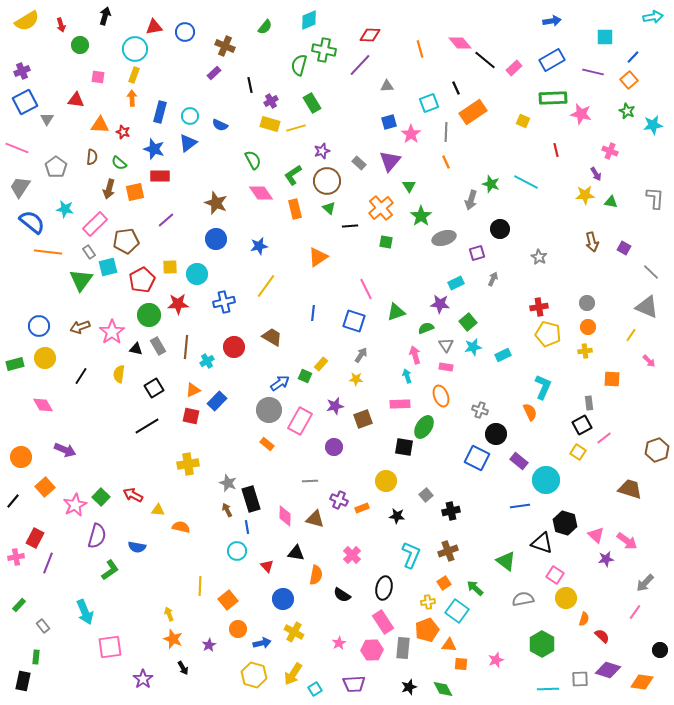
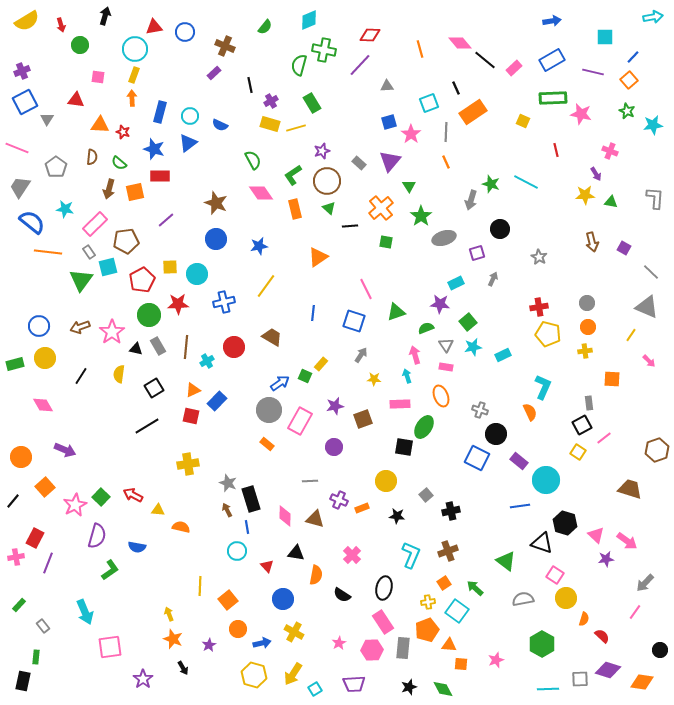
yellow star at (356, 379): moved 18 px right
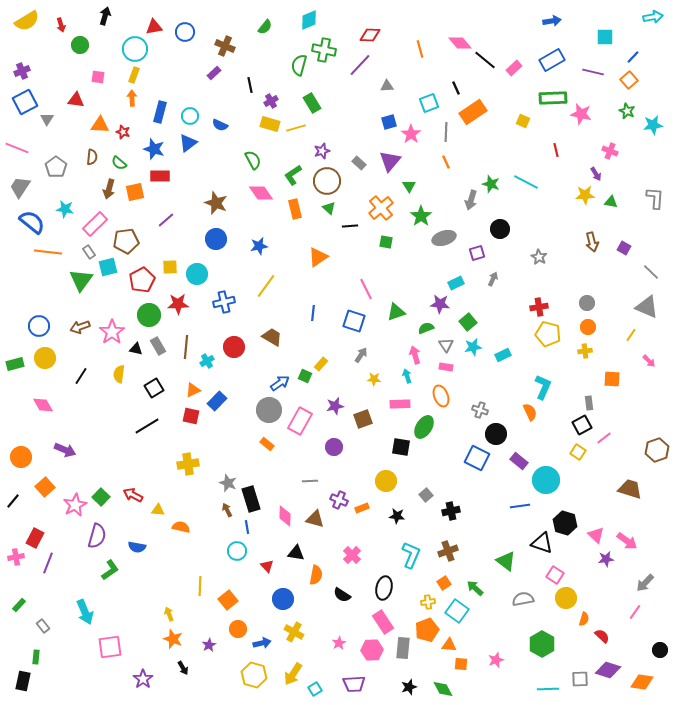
black square at (404, 447): moved 3 px left
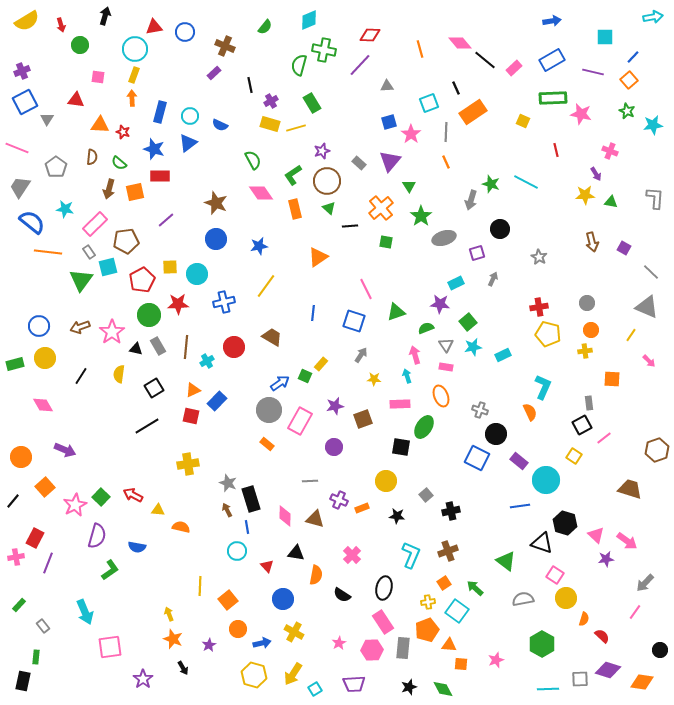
orange circle at (588, 327): moved 3 px right, 3 px down
yellow square at (578, 452): moved 4 px left, 4 px down
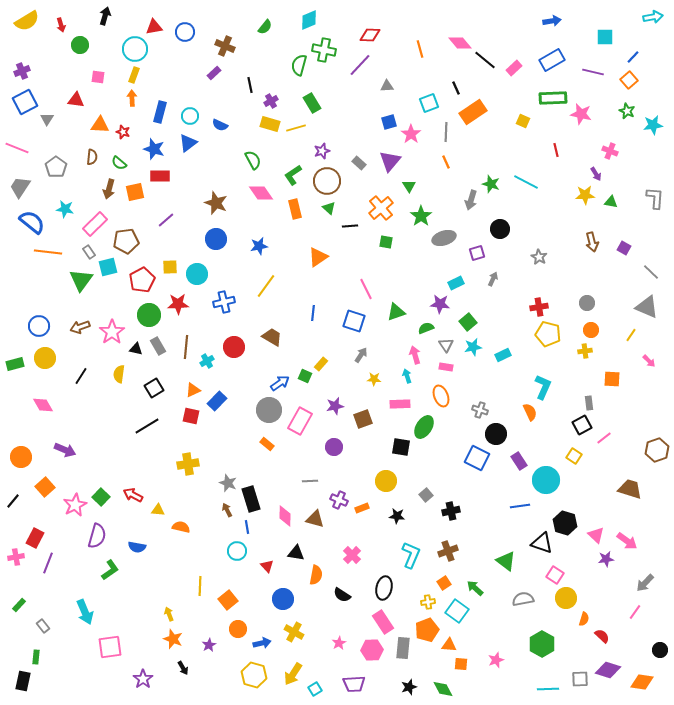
purple rectangle at (519, 461): rotated 18 degrees clockwise
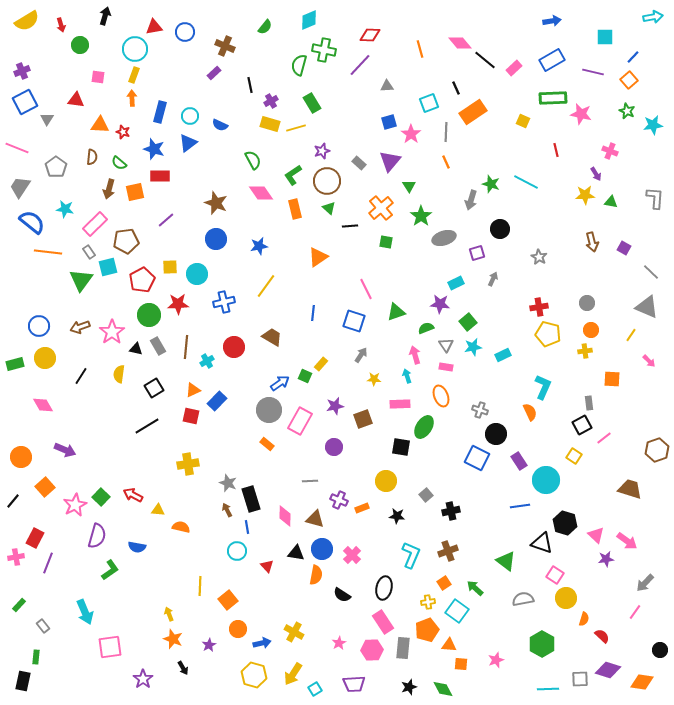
blue circle at (283, 599): moved 39 px right, 50 px up
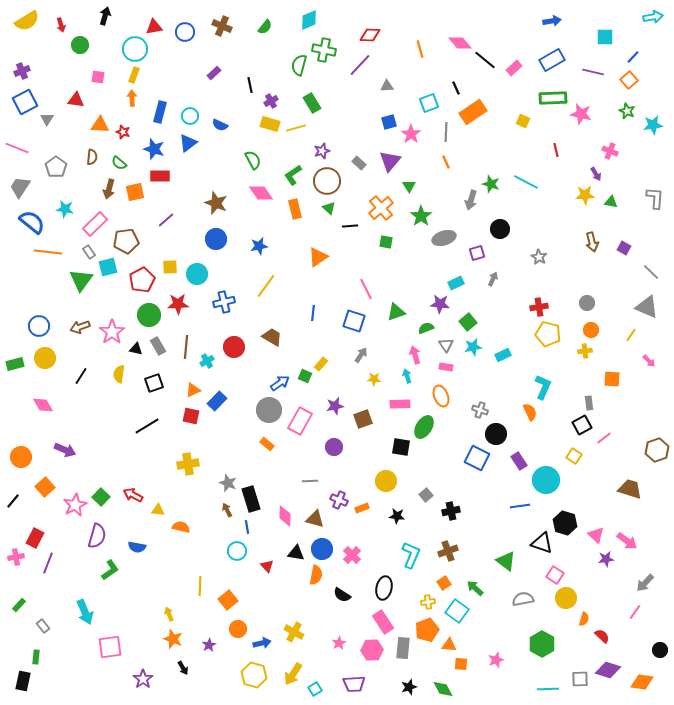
brown cross at (225, 46): moved 3 px left, 20 px up
black square at (154, 388): moved 5 px up; rotated 12 degrees clockwise
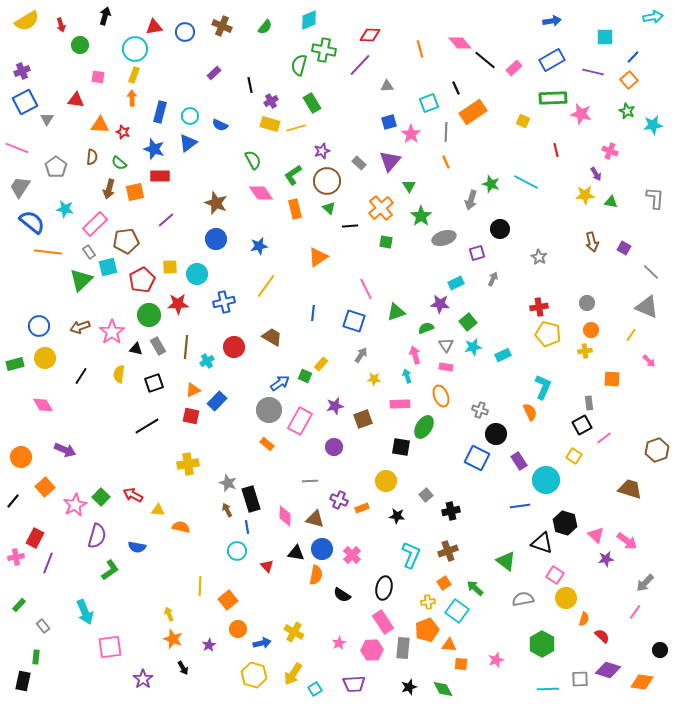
green triangle at (81, 280): rotated 10 degrees clockwise
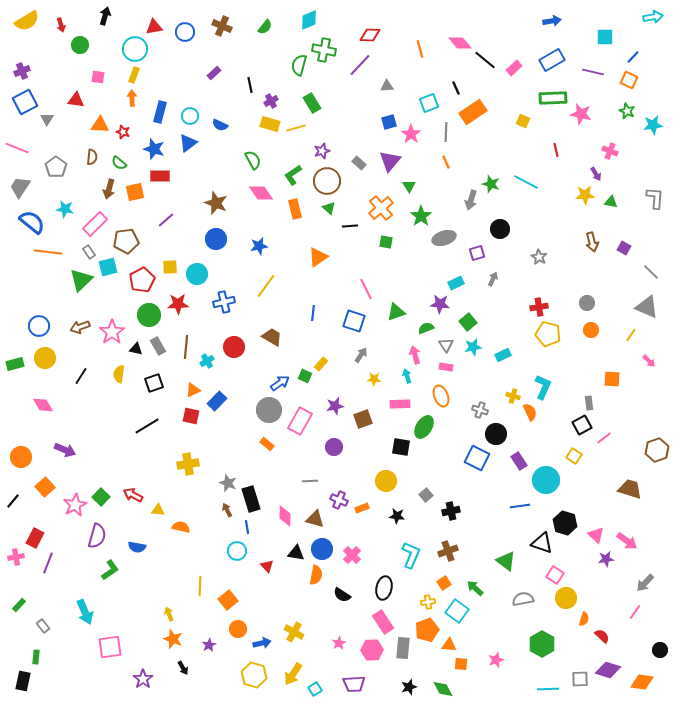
orange square at (629, 80): rotated 24 degrees counterclockwise
yellow cross at (585, 351): moved 72 px left, 45 px down; rotated 24 degrees clockwise
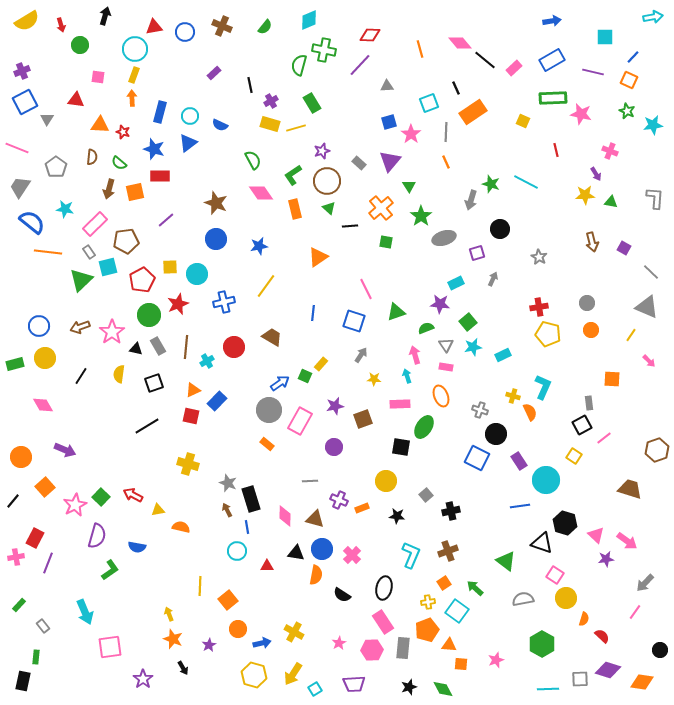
red star at (178, 304): rotated 20 degrees counterclockwise
yellow cross at (188, 464): rotated 25 degrees clockwise
yellow triangle at (158, 510): rotated 16 degrees counterclockwise
red triangle at (267, 566): rotated 48 degrees counterclockwise
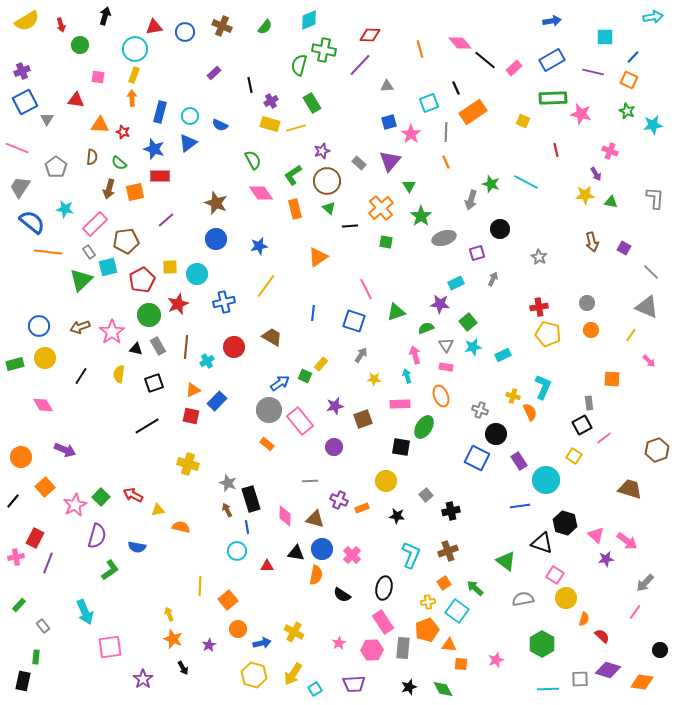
pink rectangle at (300, 421): rotated 68 degrees counterclockwise
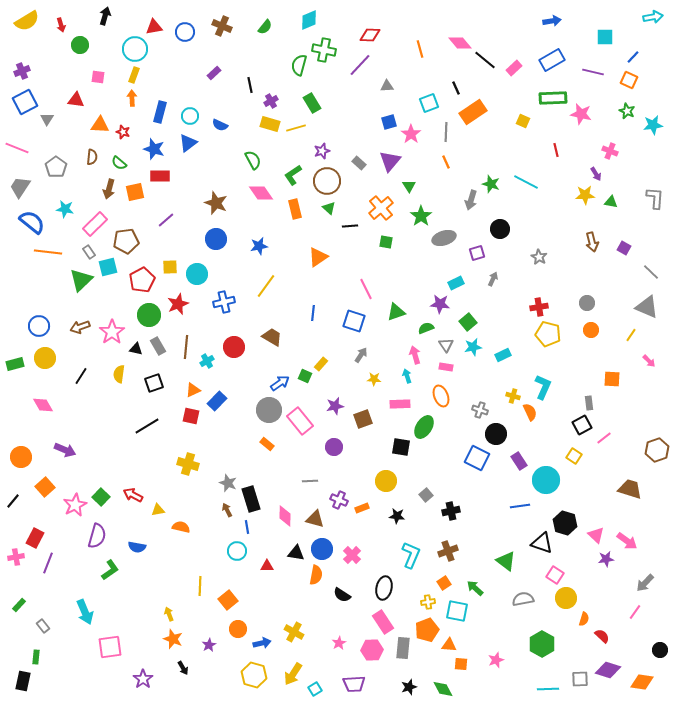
cyan square at (457, 611): rotated 25 degrees counterclockwise
